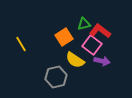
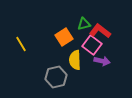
yellow semicircle: rotated 54 degrees clockwise
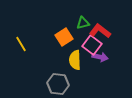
green triangle: moved 1 px left, 1 px up
purple arrow: moved 2 px left, 4 px up
gray hexagon: moved 2 px right, 7 px down; rotated 20 degrees clockwise
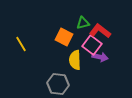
orange square: rotated 30 degrees counterclockwise
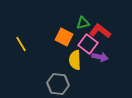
pink square: moved 4 px left, 1 px up
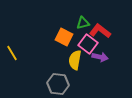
yellow line: moved 9 px left, 9 px down
yellow semicircle: rotated 12 degrees clockwise
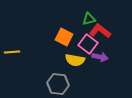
green triangle: moved 6 px right, 4 px up
yellow line: moved 1 px up; rotated 63 degrees counterclockwise
yellow semicircle: rotated 90 degrees counterclockwise
